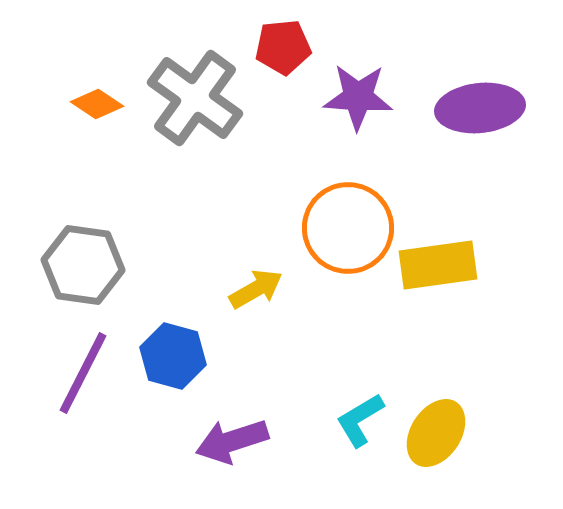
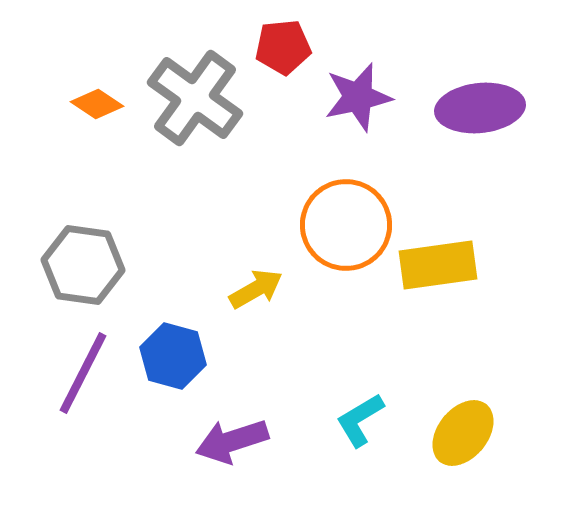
purple star: rotated 16 degrees counterclockwise
orange circle: moved 2 px left, 3 px up
yellow ellipse: moved 27 px right; rotated 6 degrees clockwise
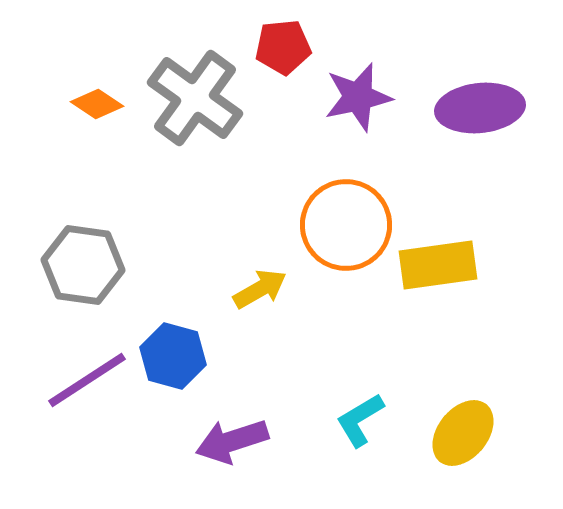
yellow arrow: moved 4 px right
purple line: moved 4 px right, 7 px down; rotated 30 degrees clockwise
